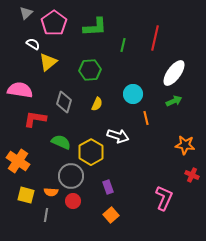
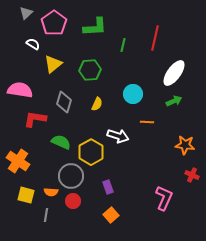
yellow triangle: moved 5 px right, 2 px down
orange line: moved 1 px right, 4 px down; rotated 72 degrees counterclockwise
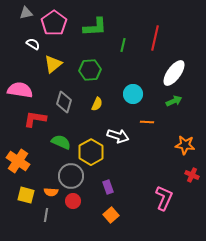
gray triangle: rotated 32 degrees clockwise
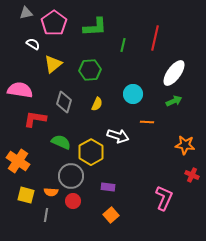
purple rectangle: rotated 64 degrees counterclockwise
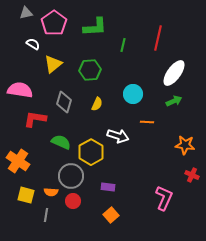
red line: moved 3 px right
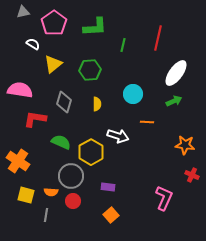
gray triangle: moved 3 px left, 1 px up
white ellipse: moved 2 px right
yellow semicircle: rotated 24 degrees counterclockwise
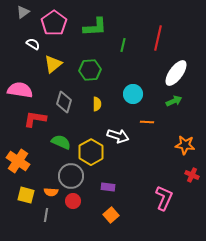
gray triangle: rotated 24 degrees counterclockwise
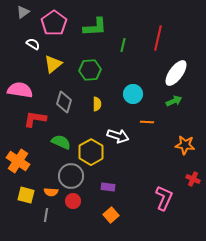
red cross: moved 1 px right, 4 px down
